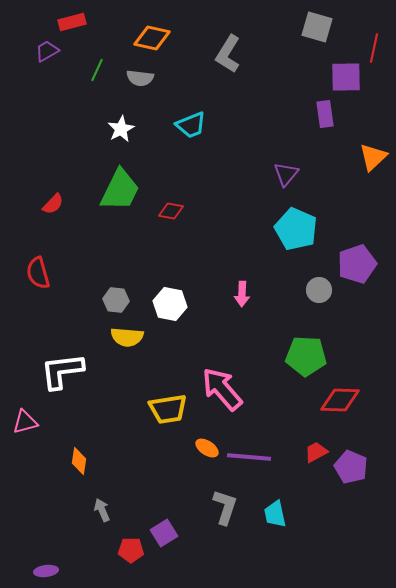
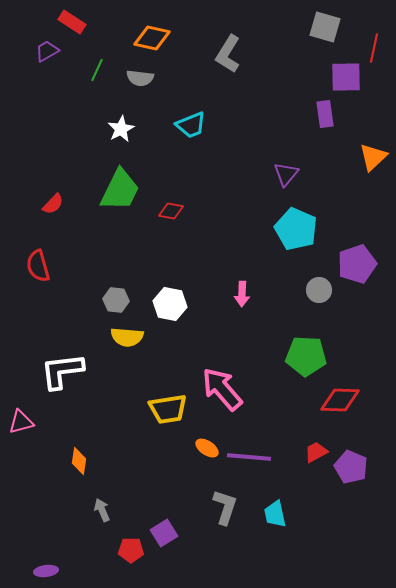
red rectangle at (72, 22): rotated 48 degrees clockwise
gray square at (317, 27): moved 8 px right
red semicircle at (38, 273): moved 7 px up
pink triangle at (25, 422): moved 4 px left
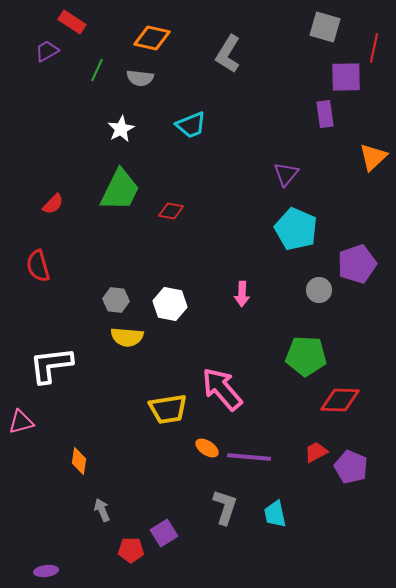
white L-shape at (62, 371): moved 11 px left, 6 px up
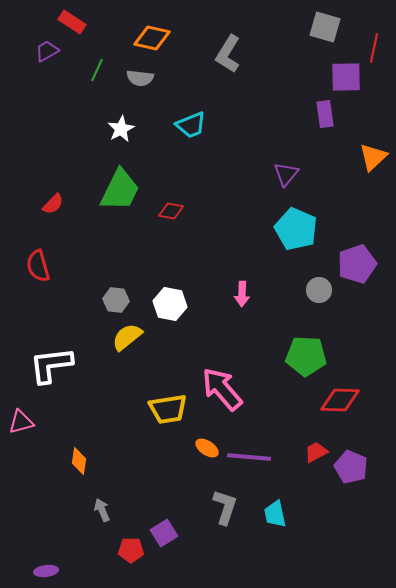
yellow semicircle at (127, 337): rotated 136 degrees clockwise
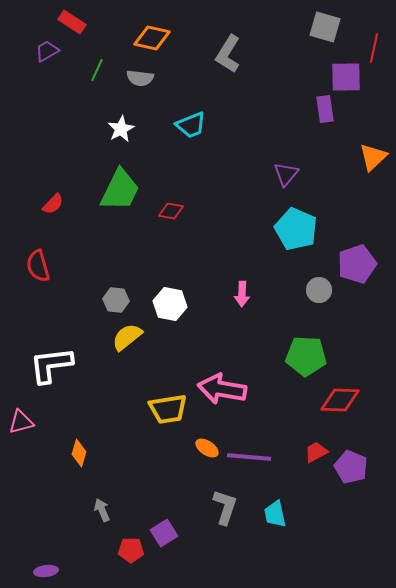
purple rectangle at (325, 114): moved 5 px up
pink arrow at (222, 389): rotated 39 degrees counterclockwise
orange diamond at (79, 461): moved 8 px up; rotated 8 degrees clockwise
